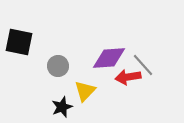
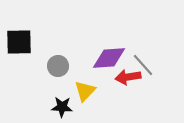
black square: rotated 12 degrees counterclockwise
black star: rotated 25 degrees clockwise
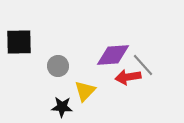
purple diamond: moved 4 px right, 3 px up
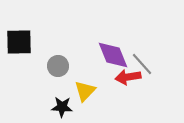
purple diamond: rotated 72 degrees clockwise
gray line: moved 1 px left, 1 px up
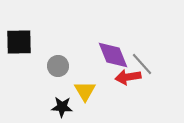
yellow triangle: rotated 15 degrees counterclockwise
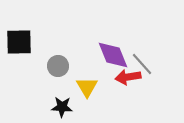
yellow triangle: moved 2 px right, 4 px up
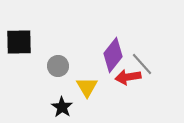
purple diamond: rotated 60 degrees clockwise
black star: rotated 30 degrees clockwise
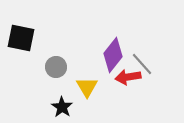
black square: moved 2 px right, 4 px up; rotated 12 degrees clockwise
gray circle: moved 2 px left, 1 px down
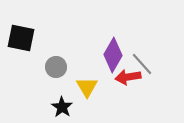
purple diamond: rotated 8 degrees counterclockwise
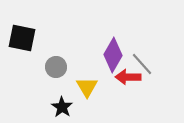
black square: moved 1 px right
red arrow: rotated 10 degrees clockwise
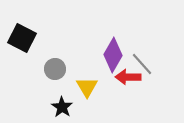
black square: rotated 16 degrees clockwise
gray circle: moved 1 px left, 2 px down
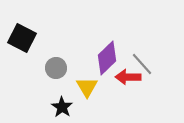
purple diamond: moved 6 px left, 3 px down; rotated 16 degrees clockwise
gray circle: moved 1 px right, 1 px up
